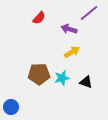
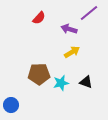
cyan star: moved 1 px left, 5 px down
blue circle: moved 2 px up
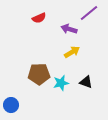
red semicircle: rotated 24 degrees clockwise
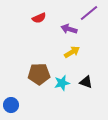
cyan star: moved 1 px right
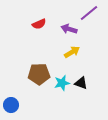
red semicircle: moved 6 px down
black triangle: moved 5 px left, 1 px down
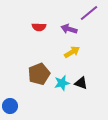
red semicircle: moved 3 px down; rotated 24 degrees clockwise
brown pentagon: rotated 20 degrees counterclockwise
blue circle: moved 1 px left, 1 px down
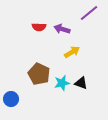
purple arrow: moved 7 px left
brown pentagon: rotated 25 degrees counterclockwise
blue circle: moved 1 px right, 7 px up
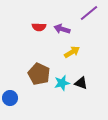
blue circle: moved 1 px left, 1 px up
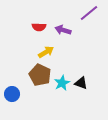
purple arrow: moved 1 px right, 1 px down
yellow arrow: moved 26 px left
brown pentagon: moved 1 px right, 1 px down
cyan star: rotated 14 degrees counterclockwise
blue circle: moved 2 px right, 4 px up
